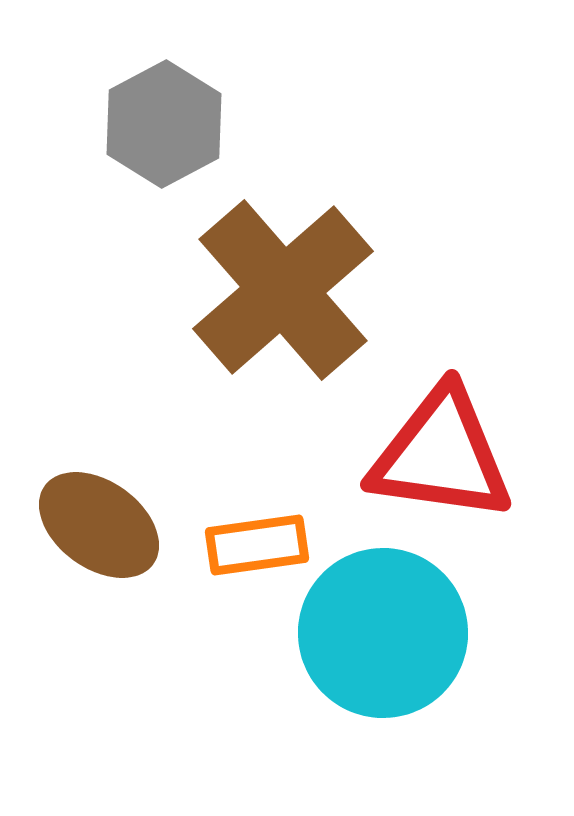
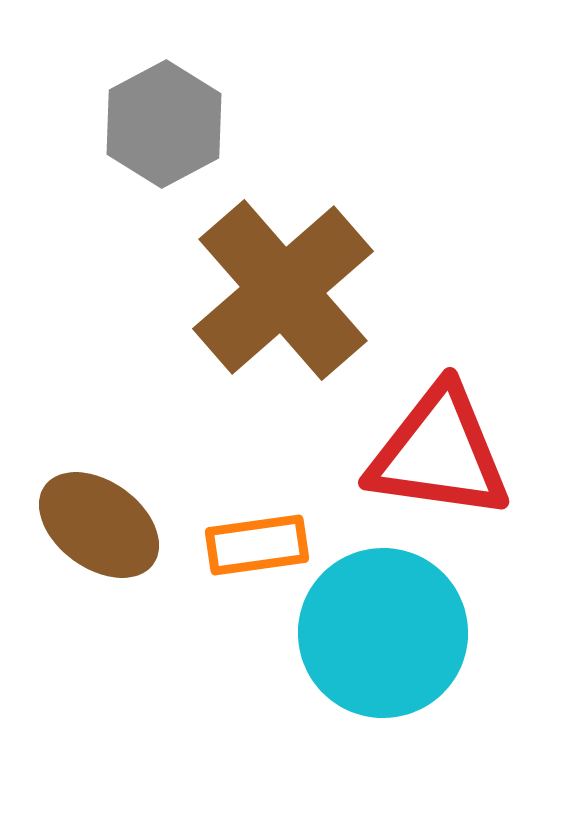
red triangle: moved 2 px left, 2 px up
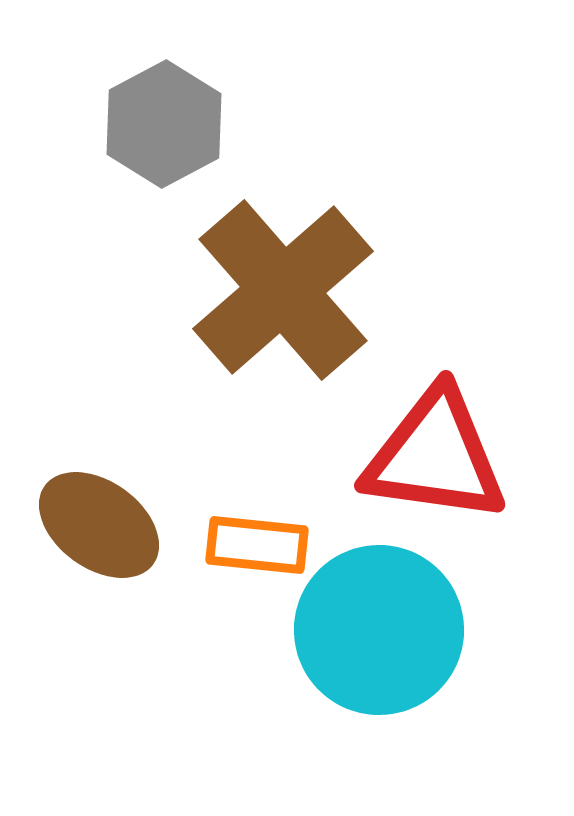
red triangle: moved 4 px left, 3 px down
orange rectangle: rotated 14 degrees clockwise
cyan circle: moved 4 px left, 3 px up
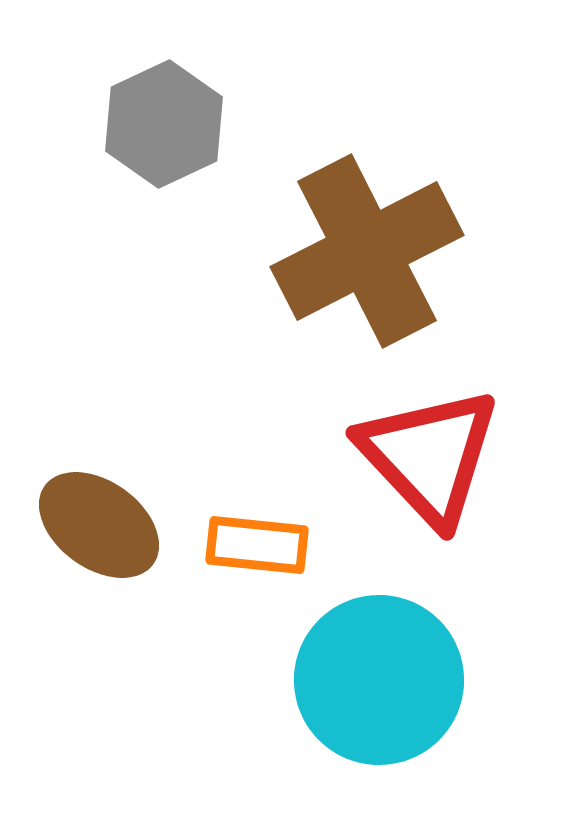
gray hexagon: rotated 3 degrees clockwise
brown cross: moved 84 px right, 39 px up; rotated 14 degrees clockwise
red triangle: moved 6 px left; rotated 39 degrees clockwise
cyan circle: moved 50 px down
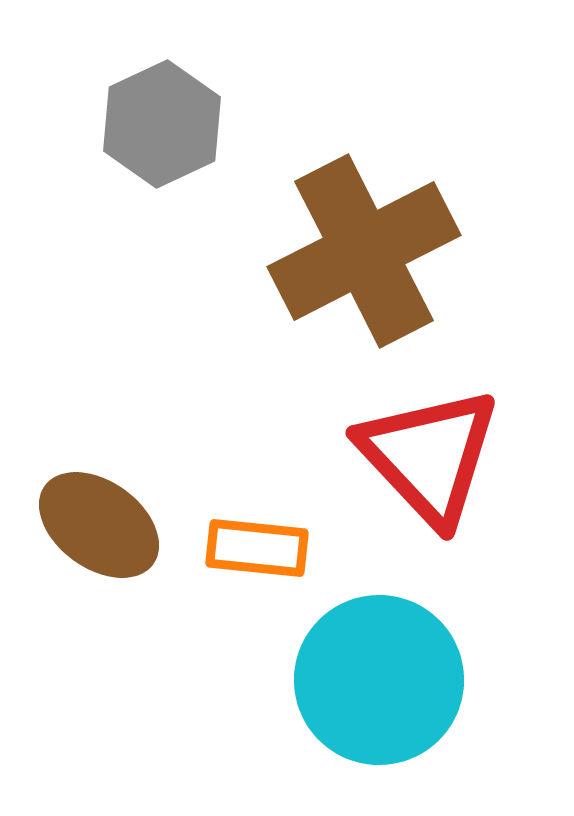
gray hexagon: moved 2 px left
brown cross: moved 3 px left
orange rectangle: moved 3 px down
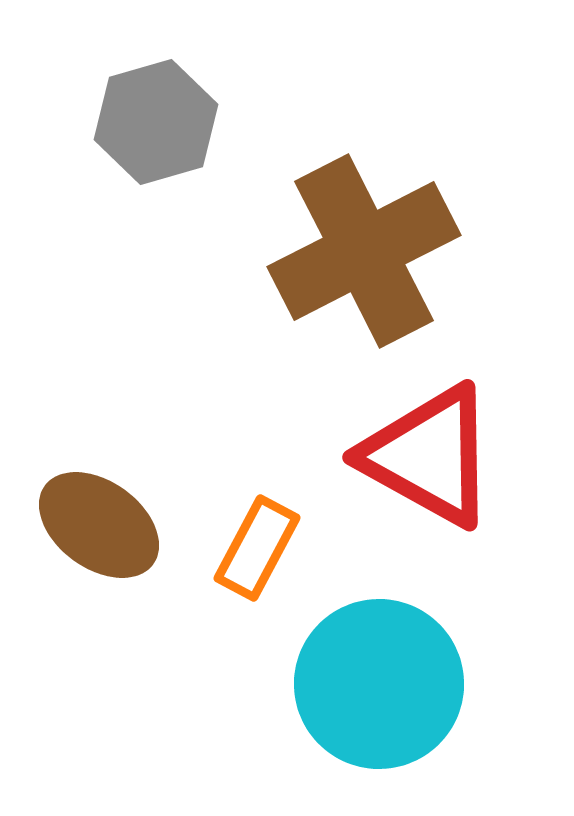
gray hexagon: moved 6 px left, 2 px up; rotated 9 degrees clockwise
red triangle: rotated 18 degrees counterclockwise
orange rectangle: rotated 68 degrees counterclockwise
cyan circle: moved 4 px down
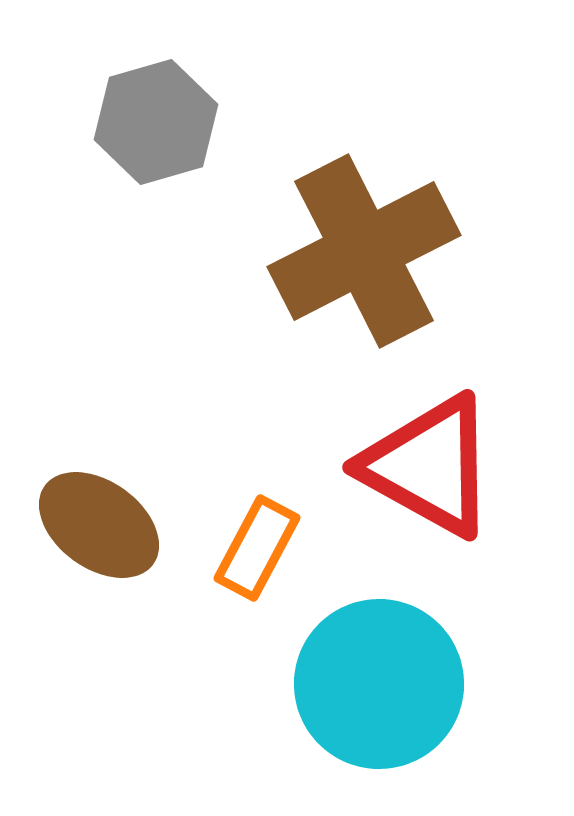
red triangle: moved 10 px down
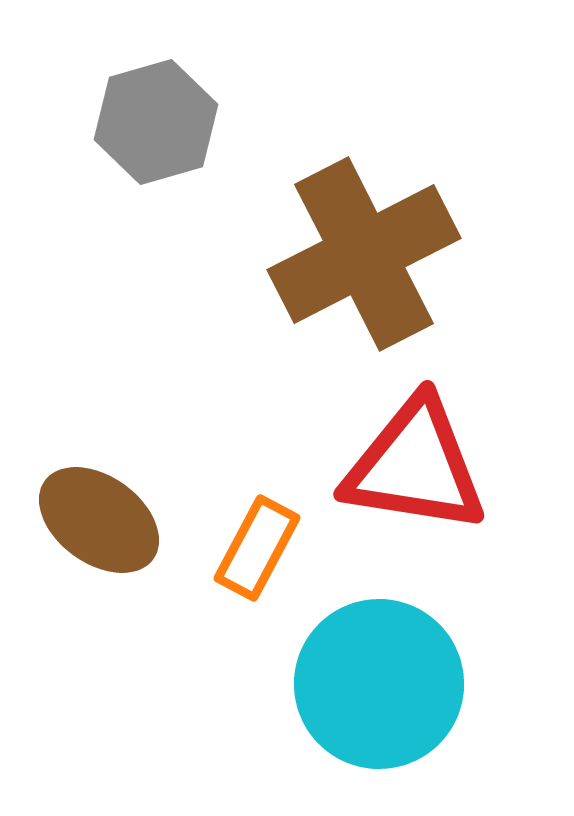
brown cross: moved 3 px down
red triangle: moved 14 px left; rotated 20 degrees counterclockwise
brown ellipse: moved 5 px up
